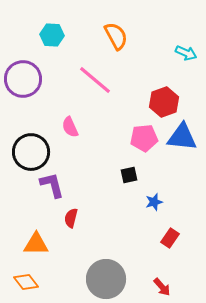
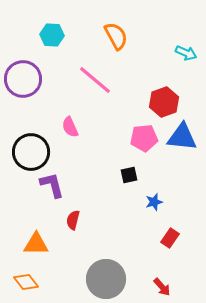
red semicircle: moved 2 px right, 2 px down
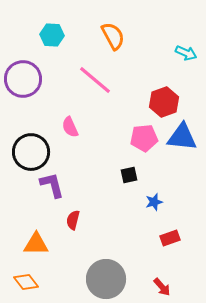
orange semicircle: moved 3 px left
red rectangle: rotated 36 degrees clockwise
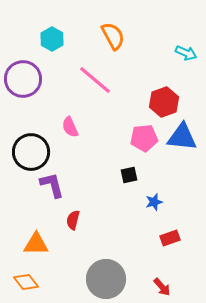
cyan hexagon: moved 4 px down; rotated 25 degrees clockwise
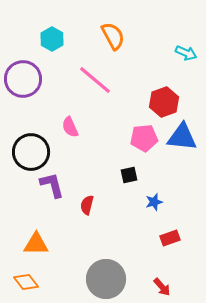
red semicircle: moved 14 px right, 15 px up
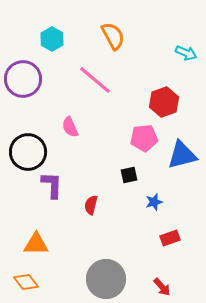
blue triangle: moved 18 px down; rotated 20 degrees counterclockwise
black circle: moved 3 px left
purple L-shape: rotated 16 degrees clockwise
red semicircle: moved 4 px right
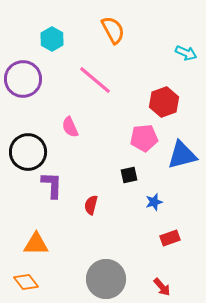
orange semicircle: moved 6 px up
